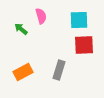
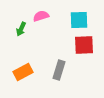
pink semicircle: rotated 91 degrees counterclockwise
green arrow: rotated 104 degrees counterclockwise
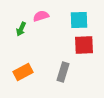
gray rectangle: moved 4 px right, 2 px down
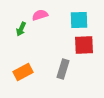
pink semicircle: moved 1 px left, 1 px up
gray rectangle: moved 3 px up
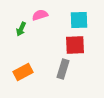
red square: moved 9 px left
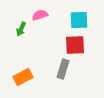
orange rectangle: moved 5 px down
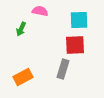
pink semicircle: moved 4 px up; rotated 28 degrees clockwise
